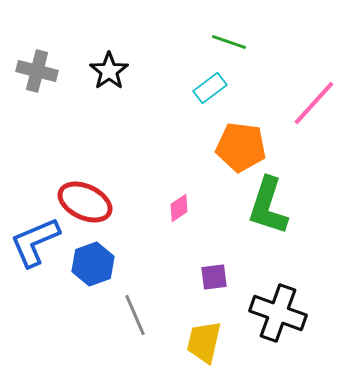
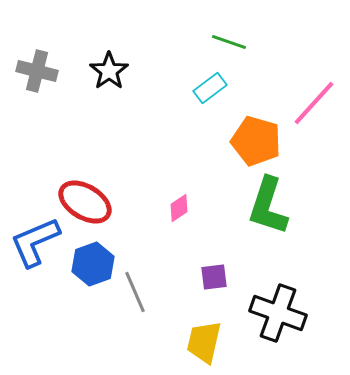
orange pentagon: moved 15 px right, 6 px up; rotated 9 degrees clockwise
red ellipse: rotated 6 degrees clockwise
gray line: moved 23 px up
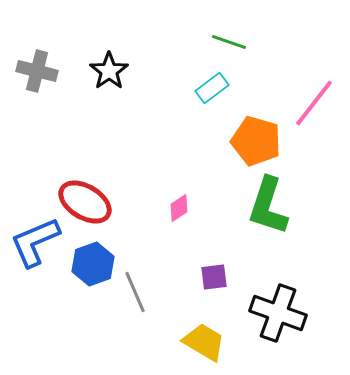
cyan rectangle: moved 2 px right
pink line: rotated 4 degrees counterclockwise
yellow trapezoid: rotated 108 degrees clockwise
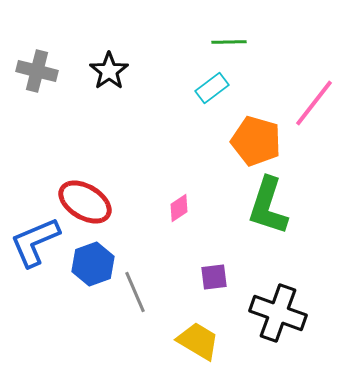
green line: rotated 20 degrees counterclockwise
yellow trapezoid: moved 6 px left, 1 px up
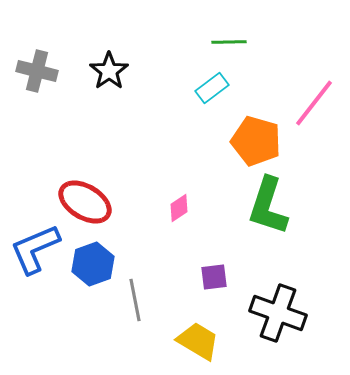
blue L-shape: moved 7 px down
gray line: moved 8 px down; rotated 12 degrees clockwise
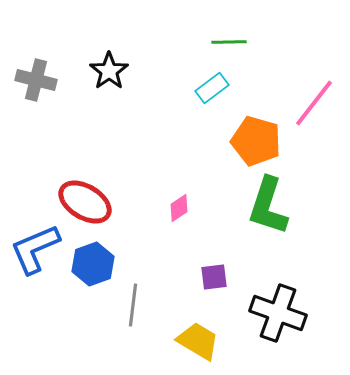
gray cross: moved 1 px left, 9 px down
gray line: moved 2 px left, 5 px down; rotated 18 degrees clockwise
